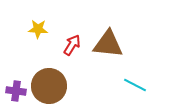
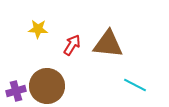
brown circle: moved 2 px left
purple cross: rotated 24 degrees counterclockwise
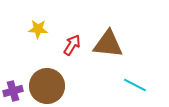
purple cross: moved 3 px left
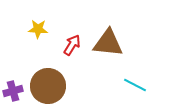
brown triangle: moved 1 px up
brown circle: moved 1 px right
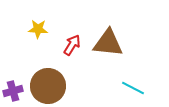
cyan line: moved 2 px left, 3 px down
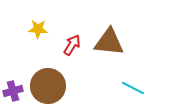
brown triangle: moved 1 px right, 1 px up
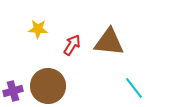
cyan line: moved 1 px right; rotated 25 degrees clockwise
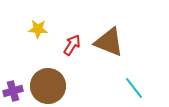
brown triangle: rotated 16 degrees clockwise
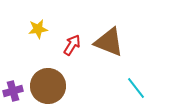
yellow star: rotated 12 degrees counterclockwise
cyan line: moved 2 px right
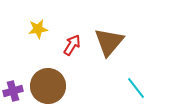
brown triangle: rotated 48 degrees clockwise
